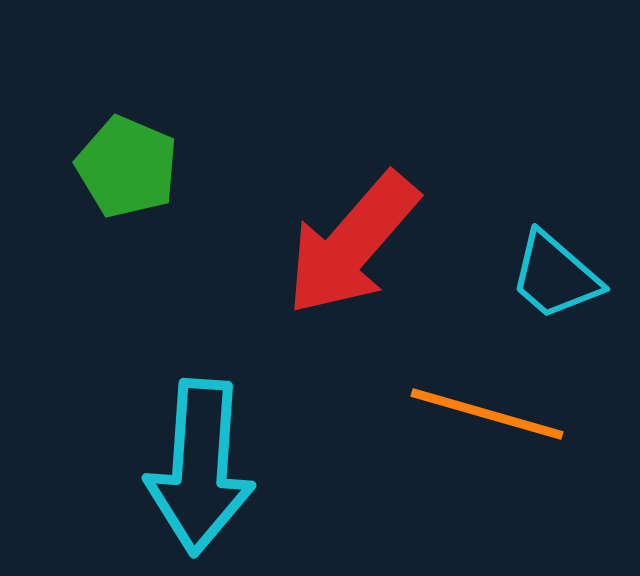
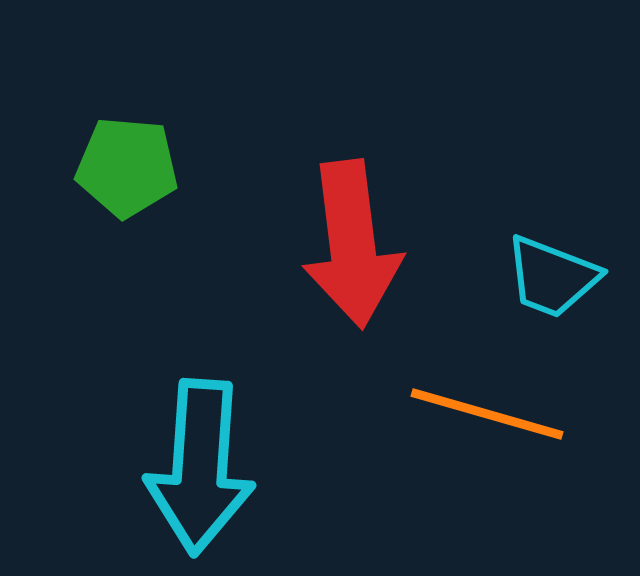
green pentagon: rotated 18 degrees counterclockwise
red arrow: rotated 48 degrees counterclockwise
cyan trapezoid: moved 3 px left, 1 px down; rotated 20 degrees counterclockwise
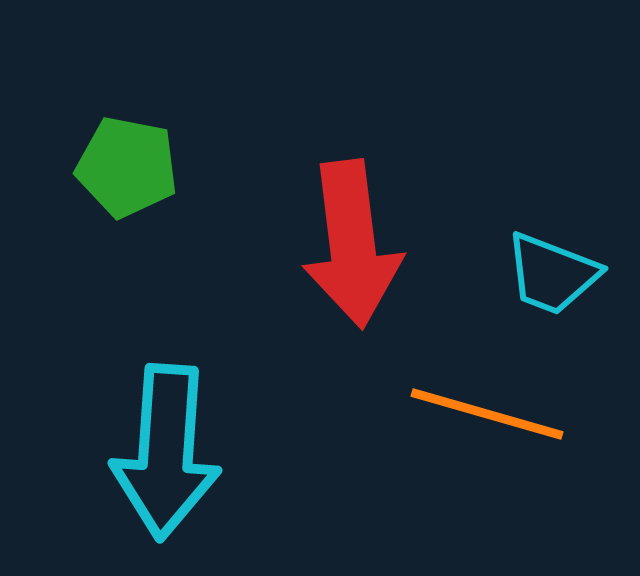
green pentagon: rotated 6 degrees clockwise
cyan trapezoid: moved 3 px up
cyan arrow: moved 34 px left, 15 px up
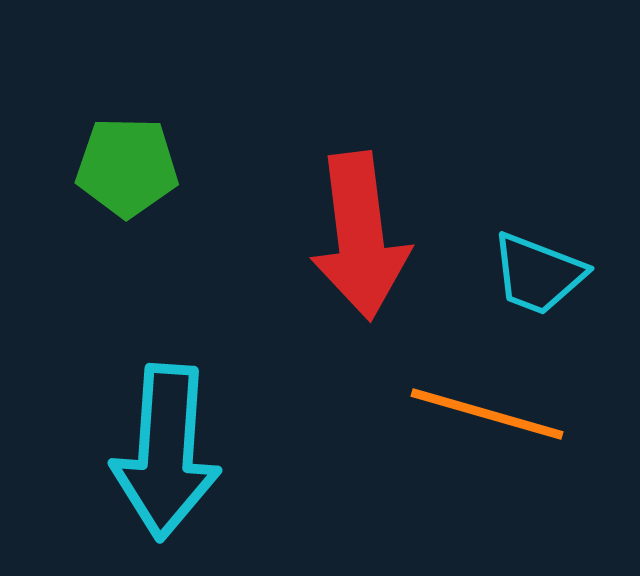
green pentagon: rotated 10 degrees counterclockwise
red arrow: moved 8 px right, 8 px up
cyan trapezoid: moved 14 px left
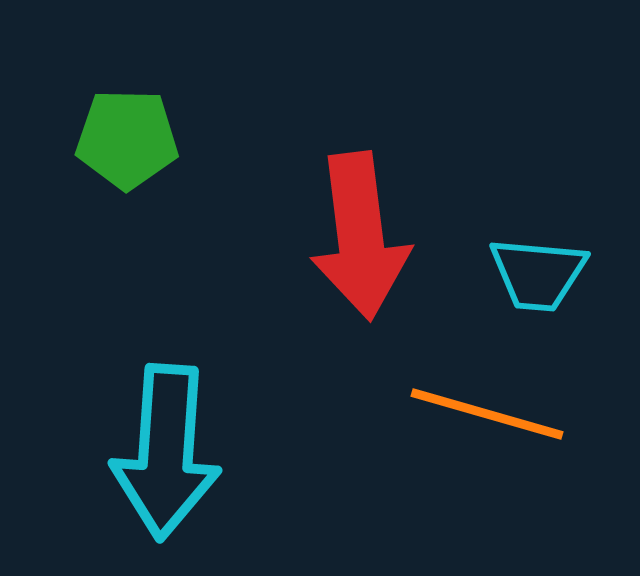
green pentagon: moved 28 px up
cyan trapezoid: rotated 16 degrees counterclockwise
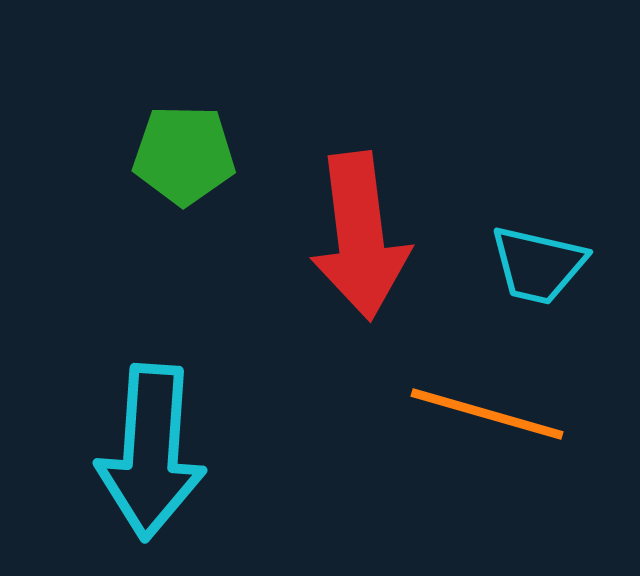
green pentagon: moved 57 px right, 16 px down
cyan trapezoid: moved 9 px up; rotated 8 degrees clockwise
cyan arrow: moved 15 px left
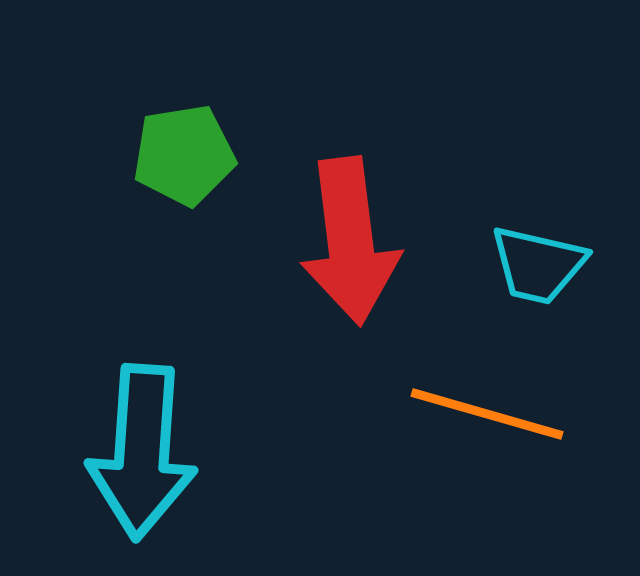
green pentagon: rotated 10 degrees counterclockwise
red arrow: moved 10 px left, 5 px down
cyan arrow: moved 9 px left
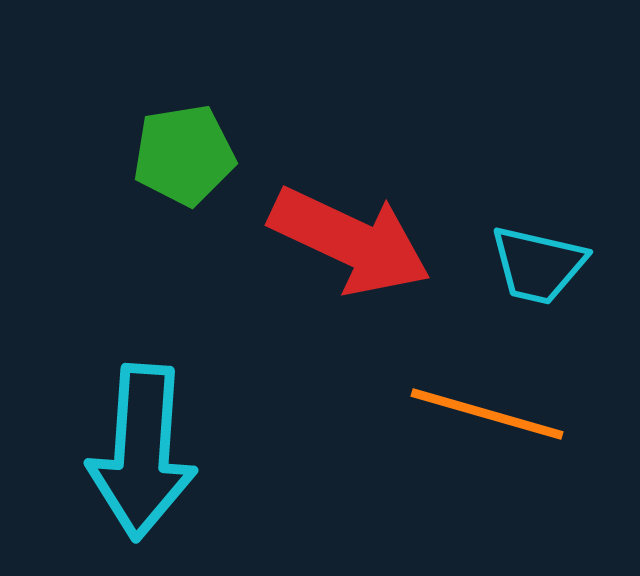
red arrow: rotated 58 degrees counterclockwise
